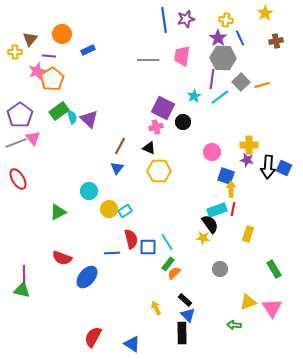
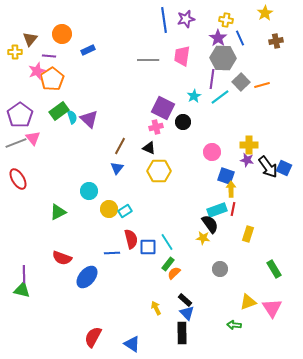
black arrow at (268, 167): rotated 40 degrees counterclockwise
blue triangle at (188, 315): moved 1 px left, 2 px up
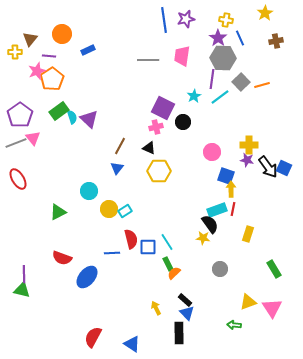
green rectangle at (168, 264): rotated 64 degrees counterclockwise
black rectangle at (182, 333): moved 3 px left
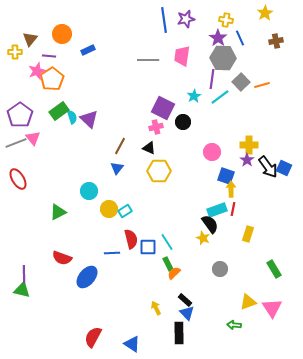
purple star at (247, 160): rotated 24 degrees clockwise
yellow star at (203, 238): rotated 16 degrees clockwise
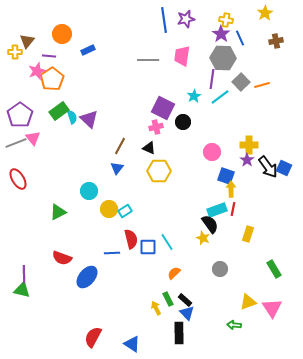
purple star at (218, 38): moved 3 px right, 4 px up
brown triangle at (30, 39): moved 3 px left, 2 px down
green rectangle at (168, 264): moved 35 px down
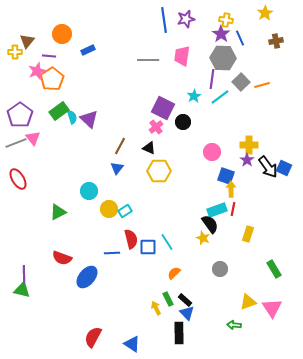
pink cross at (156, 127): rotated 24 degrees counterclockwise
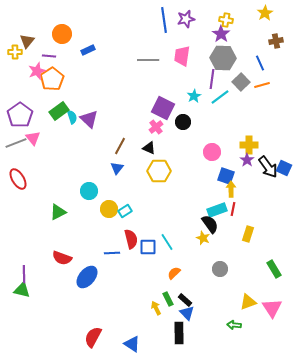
blue line at (240, 38): moved 20 px right, 25 px down
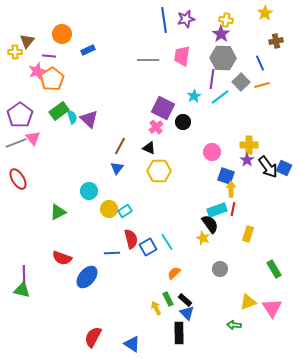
blue square at (148, 247): rotated 30 degrees counterclockwise
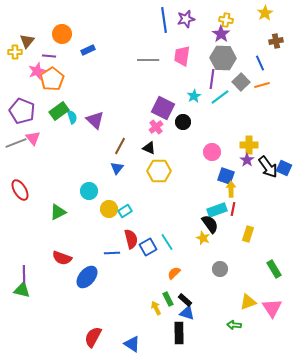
purple pentagon at (20, 115): moved 2 px right, 4 px up; rotated 15 degrees counterclockwise
purple triangle at (89, 119): moved 6 px right, 1 px down
red ellipse at (18, 179): moved 2 px right, 11 px down
blue triangle at (187, 313): rotated 28 degrees counterclockwise
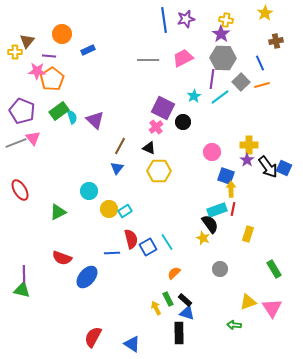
pink trapezoid at (182, 56): moved 1 px right, 2 px down; rotated 55 degrees clockwise
pink star at (37, 71): rotated 24 degrees clockwise
